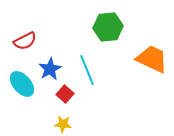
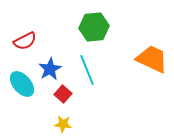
green hexagon: moved 14 px left
red square: moved 2 px left
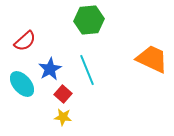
green hexagon: moved 5 px left, 7 px up
red semicircle: rotated 15 degrees counterclockwise
yellow star: moved 7 px up
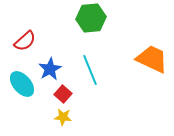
green hexagon: moved 2 px right, 2 px up
cyan line: moved 3 px right
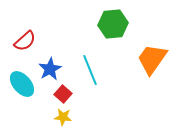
green hexagon: moved 22 px right, 6 px down
orange trapezoid: rotated 80 degrees counterclockwise
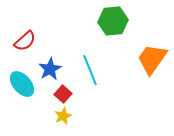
green hexagon: moved 3 px up
yellow star: moved 1 px up; rotated 30 degrees counterclockwise
